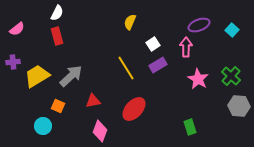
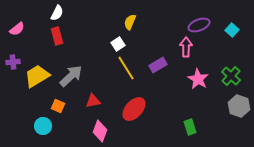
white square: moved 35 px left
gray hexagon: rotated 15 degrees clockwise
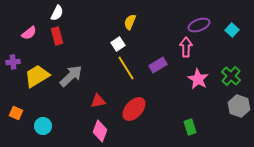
pink semicircle: moved 12 px right, 4 px down
red triangle: moved 5 px right
orange square: moved 42 px left, 7 px down
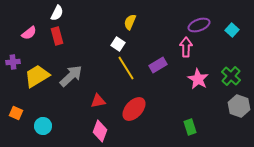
white square: rotated 24 degrees counterclockwise
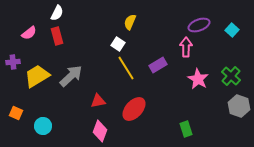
green rectangle: moved 4 px left, 2 px down
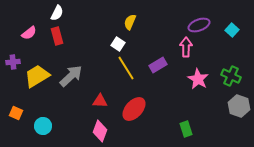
green cross: rotated 18 degrees counterclockwise
red triangle: moved 2 px right; rotated 14 degrees clockwise
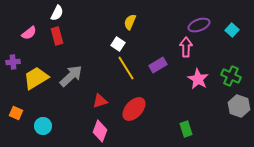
yellow trapezoid: moved 1 px left, 2 px down
red triangle: rotated 21 degrees counterclockwise
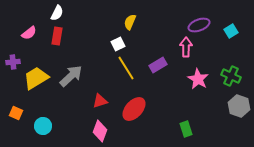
cyan square: moved 1 px left, 1 px down; rotated 16 degrees clockwise
red rectangle: rotated 24 degrees clockwise
white square: rotated 32 degrees clockwise
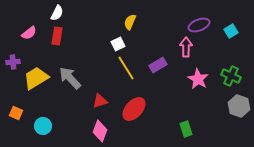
gray arrow: moved 1 px left, 2 px down; rotated 90 degrees counterclockwise
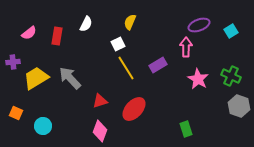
white semicircle: moved 29 px right, 11 px down
